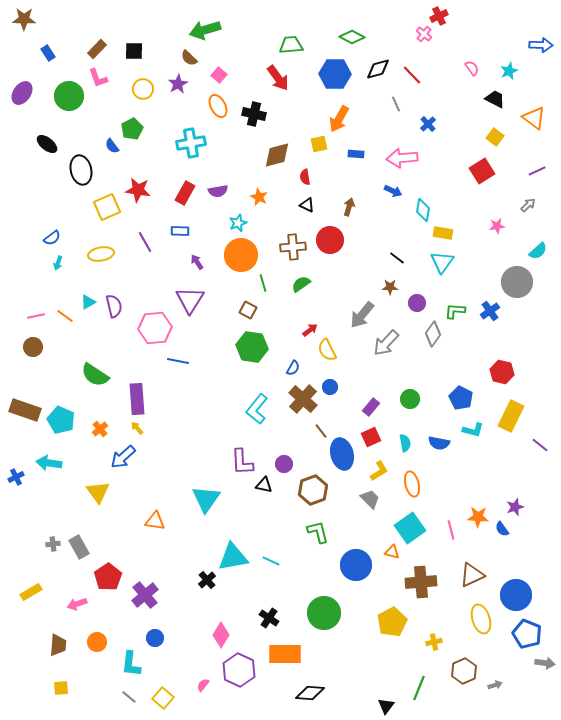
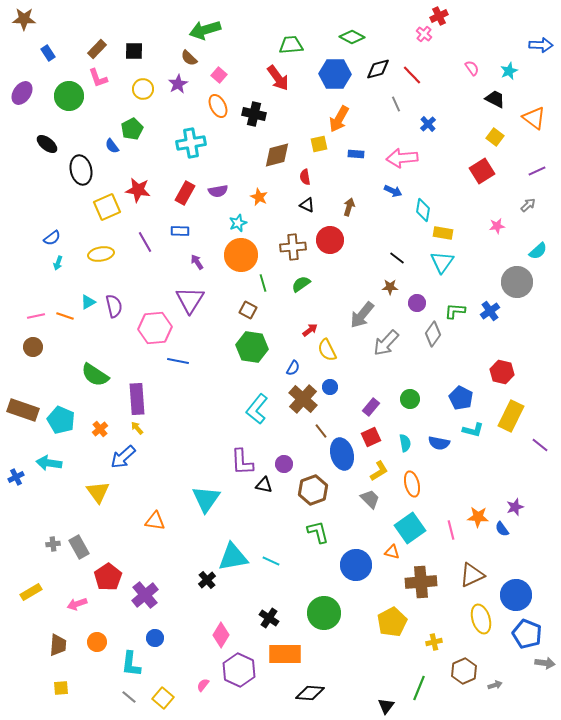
orange line at (65, 316): rotated 18 degrees counterclockwise
brown rectangle at (25, 410): moved 2 px left
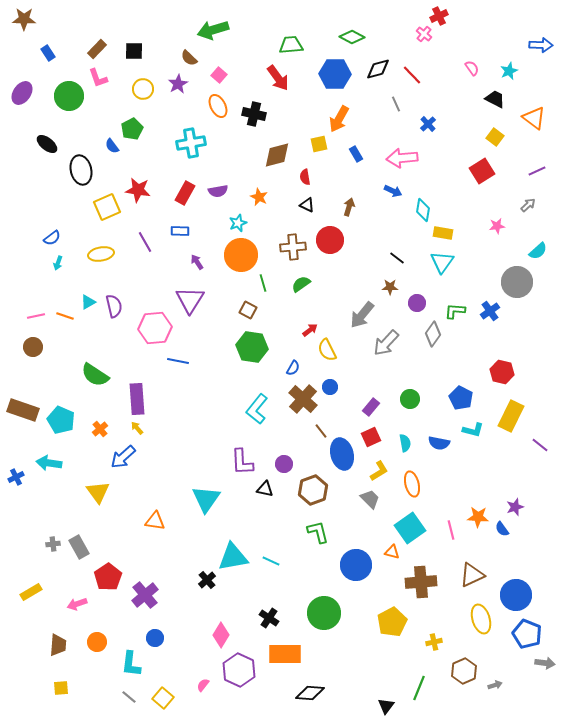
green arrow at (205, 30): moved 8 px right
blue rectangle at (356, 154): rotated 56 degrees clockwise
black triangle at (264, 485): moved 1 px right, 4 px down
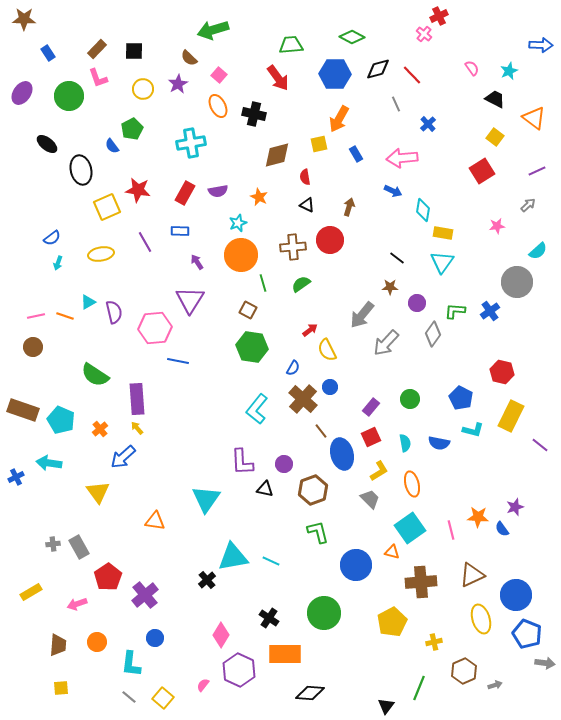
purple semicircle at (114, 306): moved 6 px down
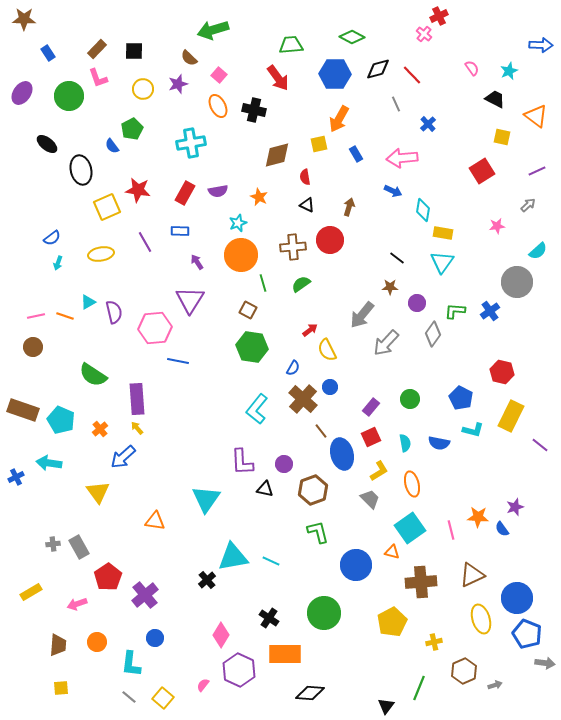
purple star at (178, 84): rotated 12 degrees clockwise
black cross at (254, 114): moved 4 px up
orange triangle at (534, 118): moved 2 px right, 2 px up
yellow square at (495, 137): moved 7 px right; rotated 24 degrees counterclockwise
green semicircle at (95, 375): moved 2 px left
blue circle at (516, 595): moved 1 px right, 3 px down
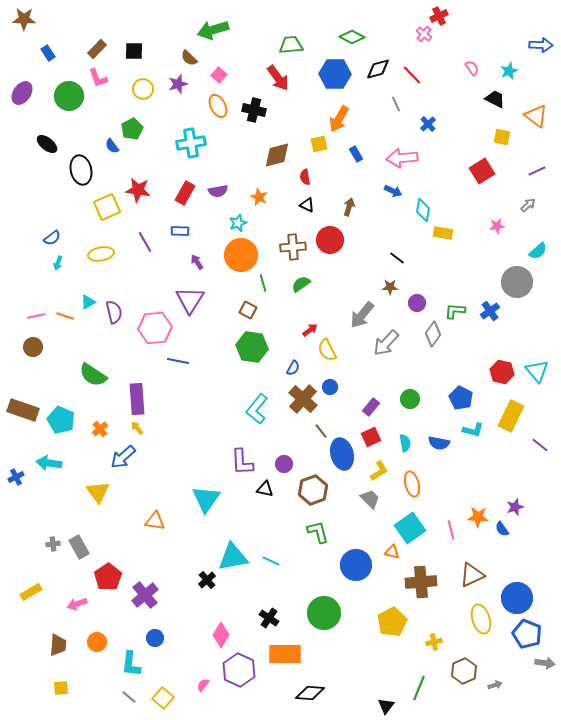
cyan triangle at (442, 262): moved 95 px right, 109 px down; rotated 15 degrees counterclockwise
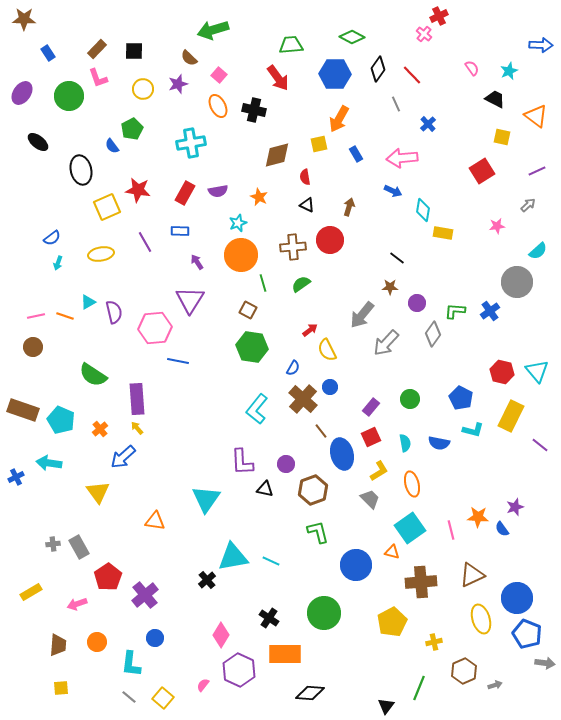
black diamond at (378, 69): rotated 40 degrees counterclockwise
black ellipse at (47, 144): moved 9 px left, 2 px up
purple circle at (284, 464): moved 2 px right
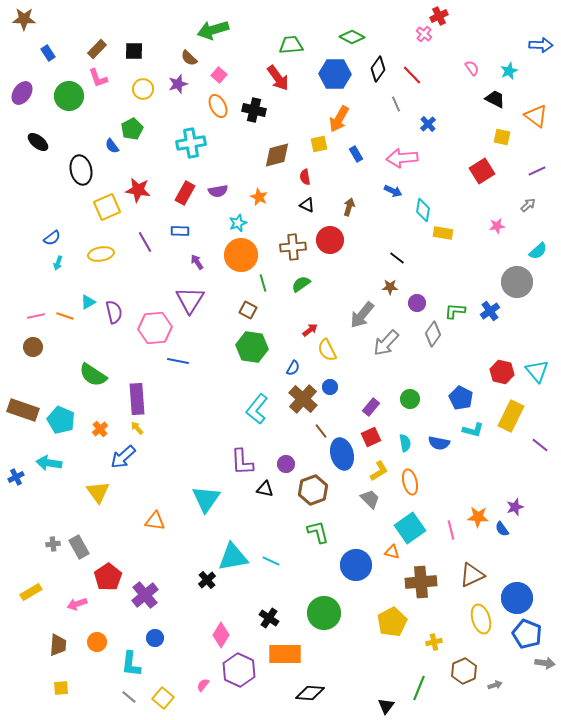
orange ellipse at (412, 484): moved 2 px left, 2 px up
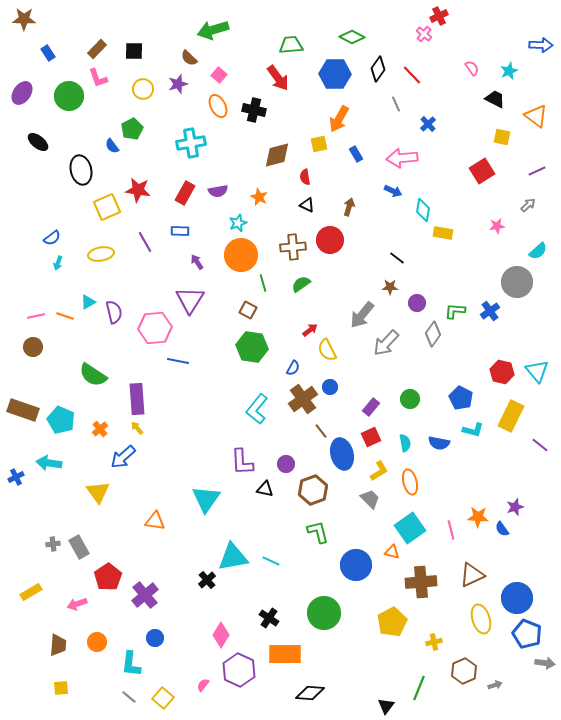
brown cross at (303, 399): rotated 12 degrees clockwise
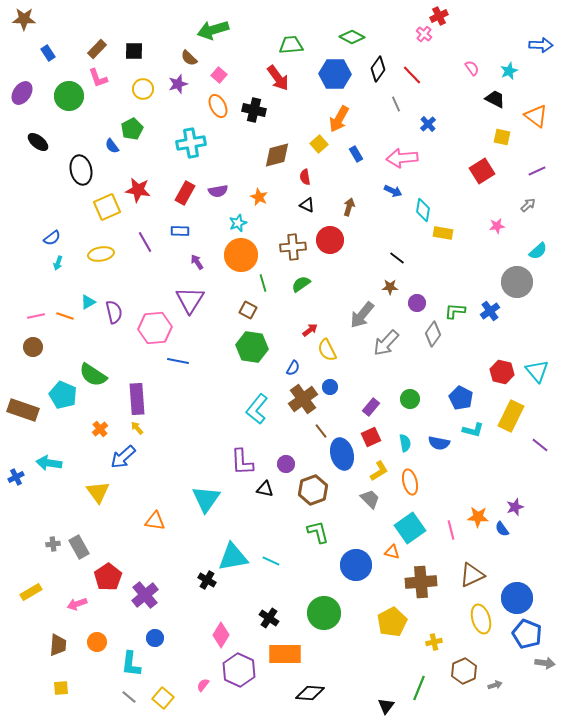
yellow square at (319, 144): rotated 30 degrees counterclockwise
cyan pentagon at (61, 420): moved 2 px right, 25 px up
black cross at (207, 580): rotated 18 degrees counterclockwise
